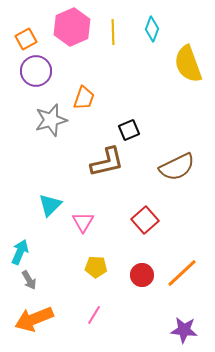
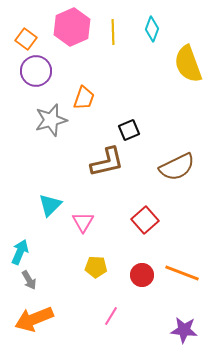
orange square: rotated 25 degrees counterclockwise
orange line: rotated 64 degrees clockwise
pink line: moved 17 px right, 1 px down
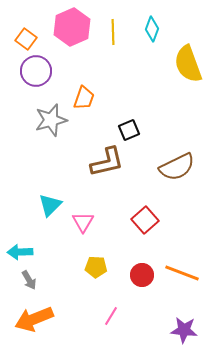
cyan arrow: rotated 115 degrees counterclockwise
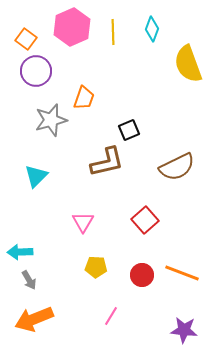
cyan triangle: moved 14 px left, 29 px up
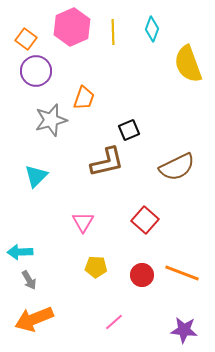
red square: rotated 8 degrees counterclockwise
pink line: moved 3 px right, 6 px down; rotated 18 degrees clockwise
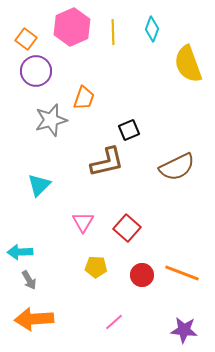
cyan triangle: moved 3 px right, 9 px down
red square: moved 18 px left, 8 px down
orange arrow: rotated 18 degrees clockwise
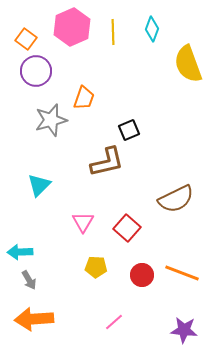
brown semicircle: moved 1 px left, 32 px down
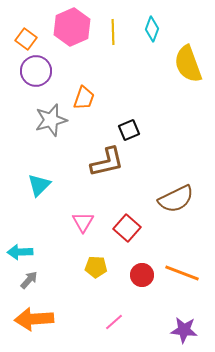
gray arrow: rotated 108 degrees counterclockwise
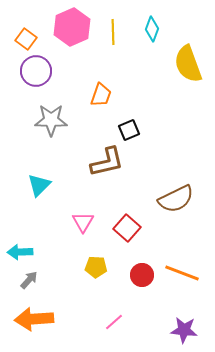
orange trapezoid: moved 17 px right, 3 px up
gray star: rotated 16 degrees clockwise
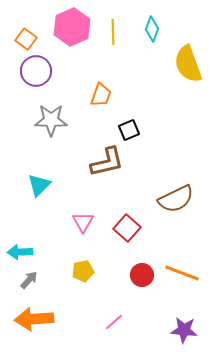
yellow pentagon: moved 13 px left, 4 px down; rotated 15 degrees counterclockwise
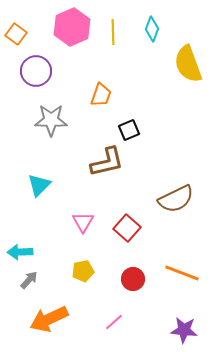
orange square: moved 10 px left, 5 px up
red circle: moved 9 px left, 4 px down
orange arrow: moved 15 px right; rotated 21 degrees counterclockwise
